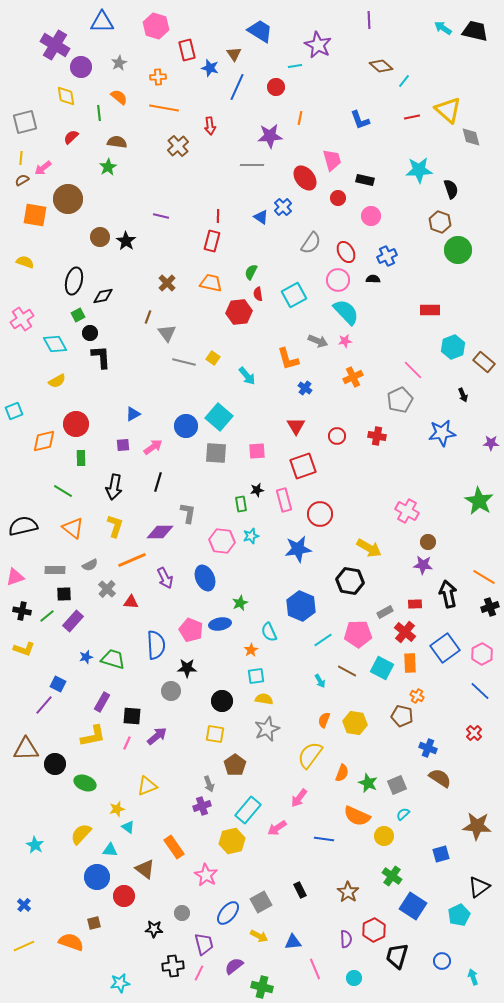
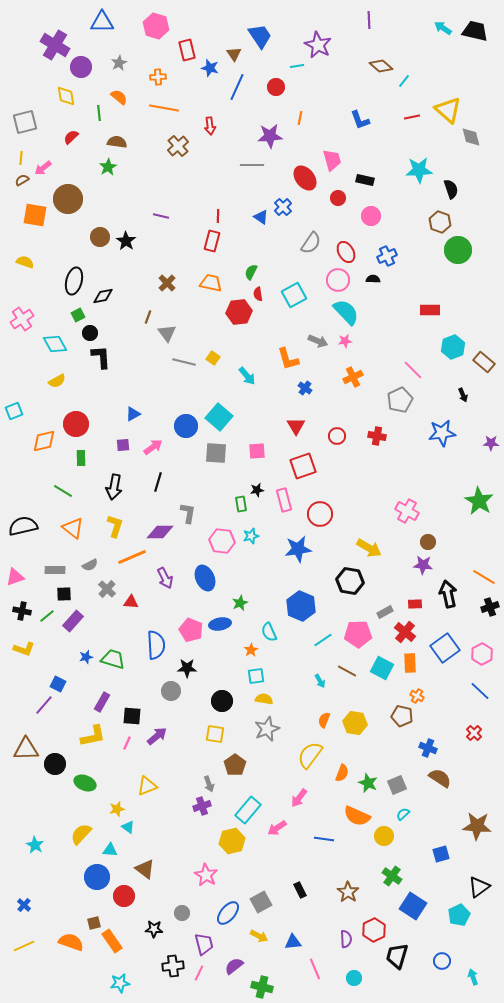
blue trapezoid at (260, 31): moved 5 px down; rotated 24 degrees clockwise
cyan line at (295, 66): moved 2 px right
orange line at (132, 560): moved 3 px up
orange rectangle at (174, 847): moved 62 px left, 94 px down
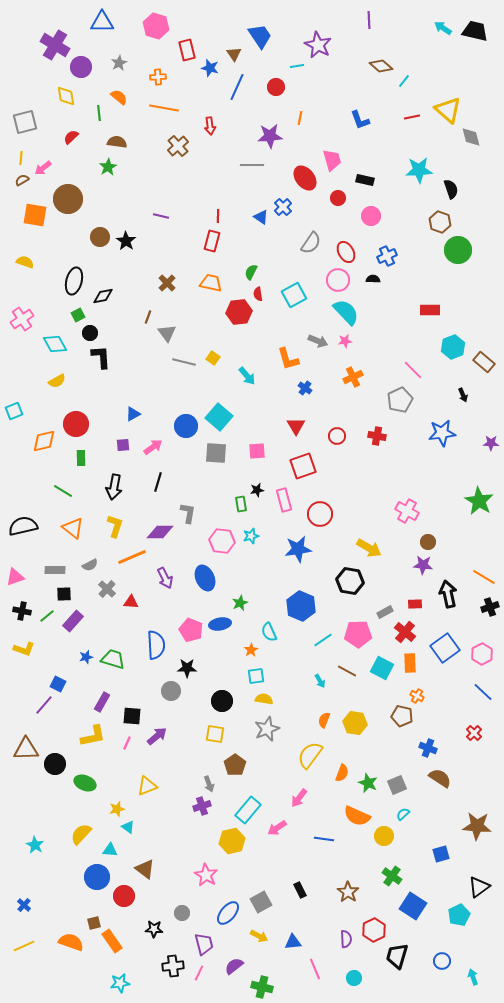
blue line at (480, 691): moved 3 px right, 1 px down
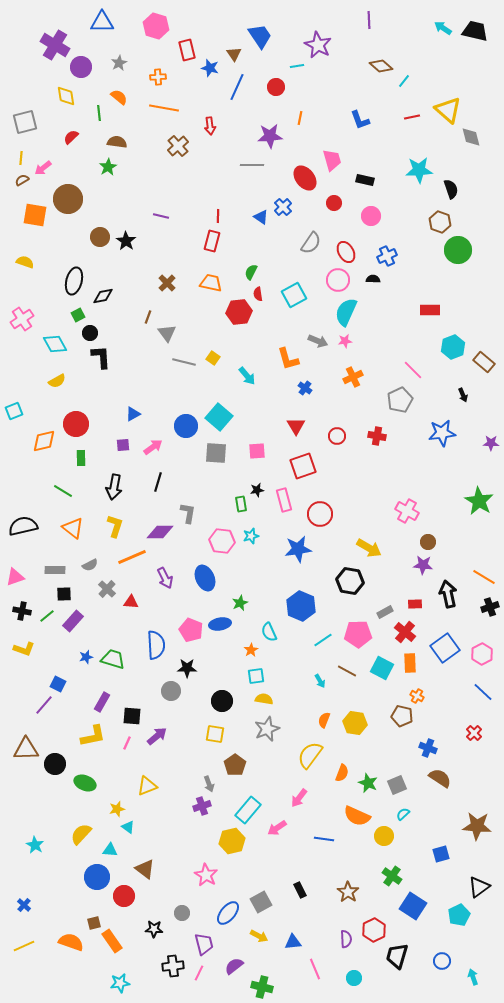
red circle at (338, 198): moved 4 px left, 5 px down
cyan semicircle at (346, 312): rotated 112 degrees counterclockwise
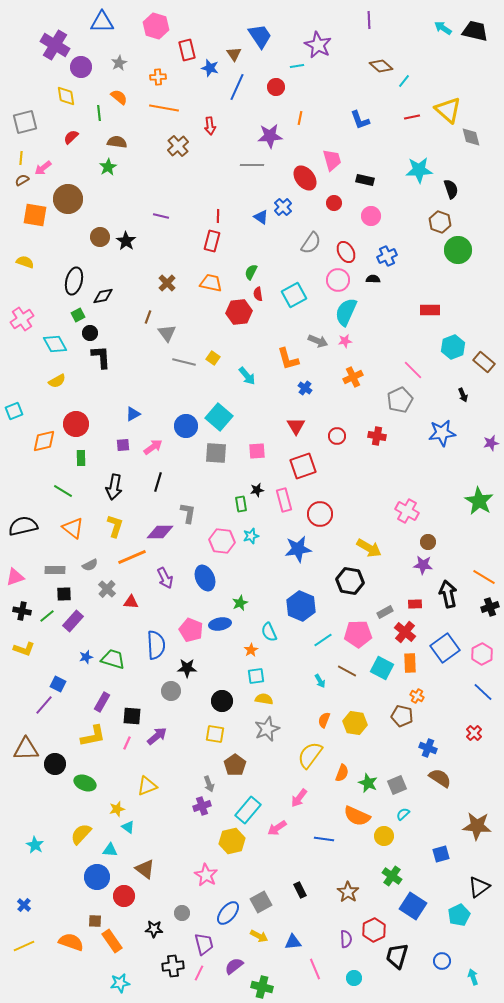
purple star at (491, 443): rotated 14 degrees counterclockwise
brown square at (94, 923): moved 1 px right, 2 px up; rotated 16 degrees clockwise
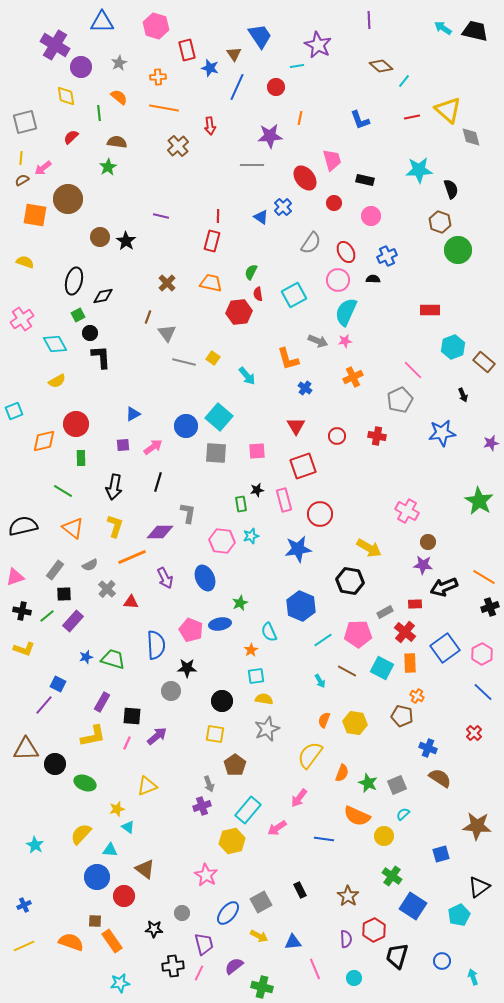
gray rectangle at (55, 570): rotated 54 degrees counterclockwise
black arrow at (448, 594): moved 4 px left, 7 px up; rotated 100 degrees counterclockwise
brown star at (348, 892): moved 4 px down
blue cross at (24, 905): rotated 24 degrees clockwise
